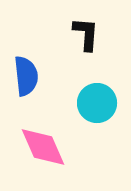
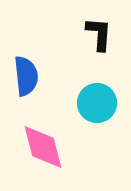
black L-shape: moved 13 px right
pink diamond: rotated 9 degrees clockwise
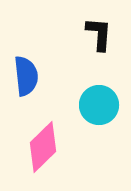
cyan circle: moved 2 px right, 2 px down
pink diamond: rotated 60 degrees clockwise
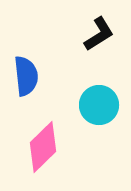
black L-shape: rotated 54 degrees clockwise
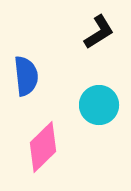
black L-shape: moved 2 px up
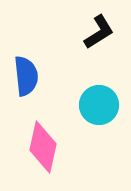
pink diamond: rotated 33 degrees counterclockwise
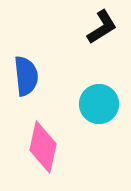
black L-shape: moved 3 px right, 5 px up
cyan circle: moved 1 px up
